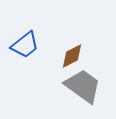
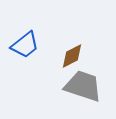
gray trapezoid: rotated 18 degrees counterclockwise
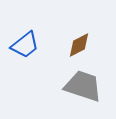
brown diamond: moved 7 px right, 11 px up
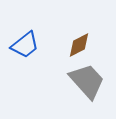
gray trapezoid: moved 4 px right, 5 px up; rotated 30 degrees clockwise
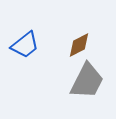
gray trapezoid: rotated 69 degrees clockwise
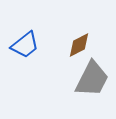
gray trapezoid: moved 5 px right, 2 px up
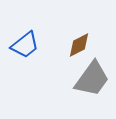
gray trapezoid: rotated 9 degrees clockwise
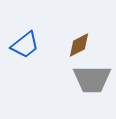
gray trapezoid: rotated 54 degrees clockwise
